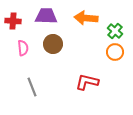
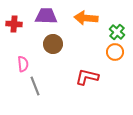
red cross: moved 1 px right, 3 px down
green cross: moved 2 px right, 1 px down
pink semicircle: moved 16 px down
red L-shape: moved 5 px up
gray line: moved 3 px right, 1 px up
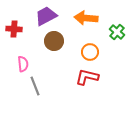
purple trapezoid: rotated 30 degrees counterclockwise
red cross: moved 5 px down
brown circle: moved 1 px right, 3 px up
orange circle: moved 25 px left
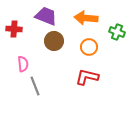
purple trapezoid: rotated 50 degrees clockwise
green cross: rotated 21 degrees counterclockwise
orange circle: moved 1 px left, 5 px up
